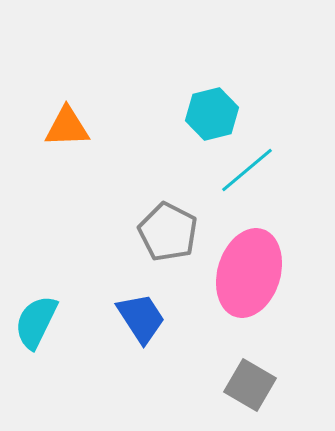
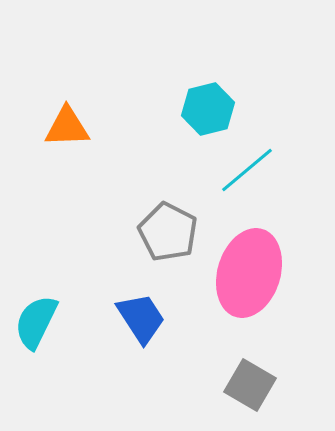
cyan hexagon: moved 4 px left, 5 px up
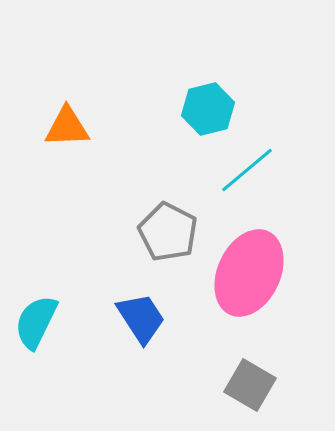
pink ellipse: rotated 8 degrees clockwise
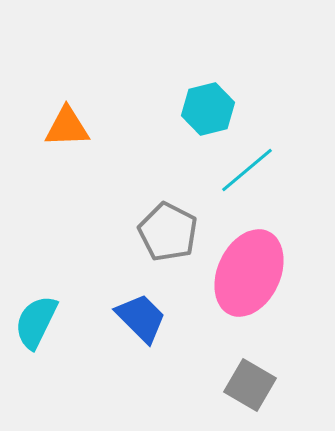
blue trapezoid: rotated 12 degrees counterclockwise
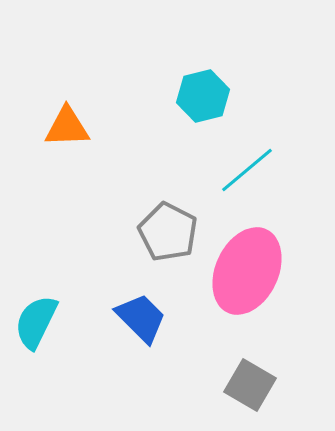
cyan hexagon: moved 5 px left, 13 px up
pink ellipse: moved 2 px left, 2 px up
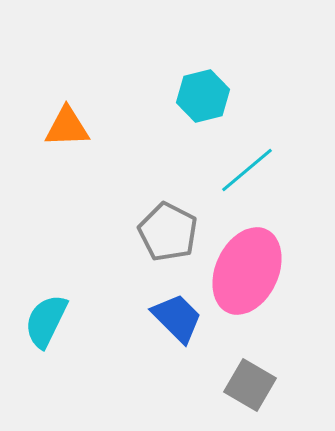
blue trapezoid: moved 36 px right
cyan semicircle: moved 10 px right, 1 px up
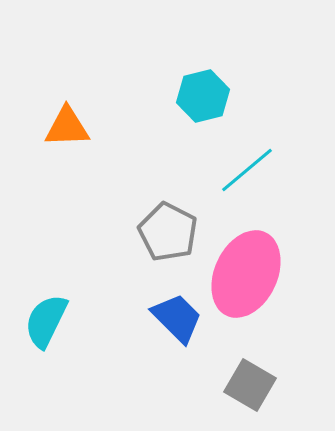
pink ellipse: moved 1 px left, 3 px down
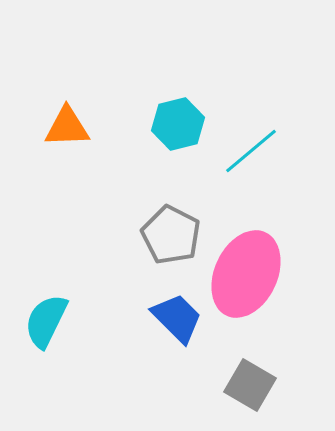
cyan hexagon: moved 25 px left, 28 px down
cyan line: moved 4 px right, 19 px up
gray pentagon: moved 3 px right, 3 px down
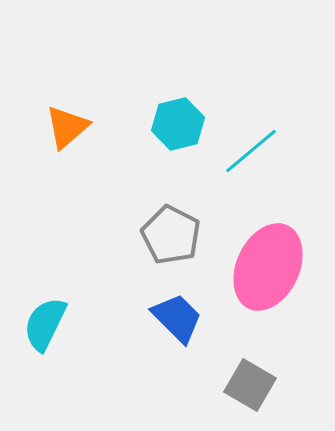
orange triangle: rotated 39 degrees counterclockwise
pink ellipse: moved 22 px right, 7 px up
cyan semicircle: moved 1 px left, 3 px down
